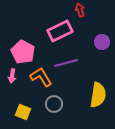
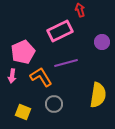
pink pentagon: rotated 20 degrees clockwise
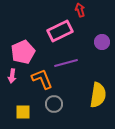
orange L-shape: moved 1 px right, 2 px down; rotated 10 degrees clockwise
yellow square: rotated 21 degrees counterclockwise
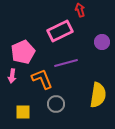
gray circle: moved 2 px right
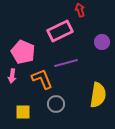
pink pentagon: rotated 25 degrees counterclockwise
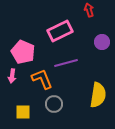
red arrow: moved 9 px right
gray circle: moved 2 px left
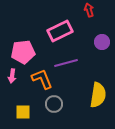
pink pentagon: rotated 30 degrees counterclockwise
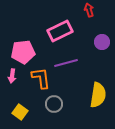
orange L-shape: moved 1 px left, 1 px up; rotated 15 degrees clockwise
yellow square: moved 3 px left; rotated 35 degrees clockwise
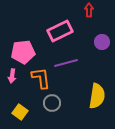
red arrow: rotated 16 degrees clockwise
yellow semicircle: moved 1 px left, 1 px down
gray circle: moved 2 px left, 1 px up
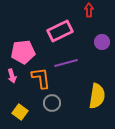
pink arrow: rotated 24 degrees counterclockwise
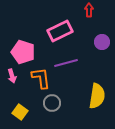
pink pentagon: rotated 25 degrees clockwise
